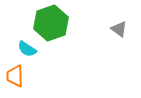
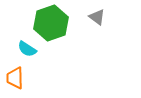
gray triangle: moved 22 px left, 12 px up
orange trapezoid: moved 2 px down
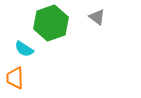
cyan semicircle: moved 3 px left
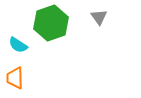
gray triangle: moved 2 px right; rotated 18 degrees clockwise
cyan semicircle: moved 6 px left, 4 px up
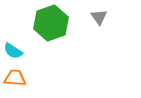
cyan semicircle: moved 5 px left, 6 px down
orange trapezoid: rotated 95 degrees clockwise
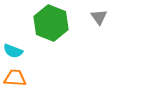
green hexagon: rotated 20 degrees counterclockwise
cyan semicircle: rotated 12 degrees counterclockwise
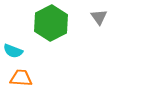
green hexagon: rotated 12 degrees clockwise
orange trapezoid: moved 6 px right
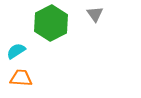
gray triangle: moved 4 px left, 3 px up
cyan semicircle: moved 3 px right; rotated 126 degrees clockwise
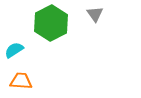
cyan semicircle: moved 2 px left, 1 px up
orange trapezoid: moved 3 px down
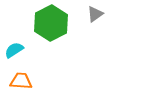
gray triangle: rotated 30 degrees clockwise
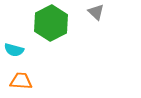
gray triangle: moved 1 px right, 2 px up; rotated 42 degrees counterclockwise
cyan semicircle: rotated 132 degrees counterclockwise
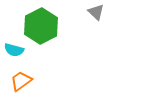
green hexagon: moved 10 px left, 3 px down
orange trapezoid: rotated 40 degrees counterclockwise
